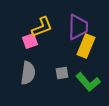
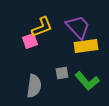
purple trapezoid: rotated 44 degrees counterclockwise
yellow rectangle: rotated 60 degrees clockwise
gray semicircle: moved 6 px right, 13 px down
green L-shape: moved 1 px left, 1 px up
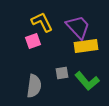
yellow L-shape: moved 5 px up; rotated 95 degrees counterclockwise
pink square: moved 3 px right
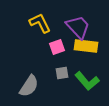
yellow L-shape: moved 2 px left, 1 px down
pink square: moved 24 px right, 6 px down
yellow rectangle: rotated 15 degrees clockwise
gray semicircle: moved 5 px left; rotated 25 degrees clockwise
